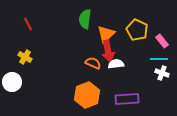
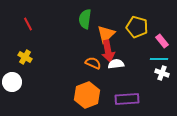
yellow pentagon: moved 3 px up; rotated 10 degrees counterclockwise
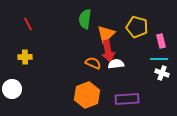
pink rectangle: moved 1 px left; rotated 24 degrees clockwise
yellow cross: rotated 32 degrees counterclockwise
white circle: moved 7 px down
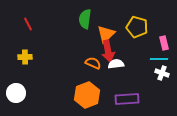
pink rectangle: moved 3 px right, 2 px down
white circle: moved 4 px right, 4 px down
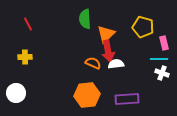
green semicircle: rotated 12 degrees counterclockwise
yellow pentagon: moved 6 px right
orange hexagon: rotated 15 degrees clockwise
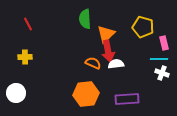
orange hexagon: moved 1 px left, 1 px up
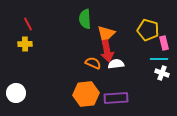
yellow pentagon: moved 5 px right, 3 px down
red arrow: moved 1 px left
yellow cross: moved 13 px up
purple rectangle: moved 11 px left, 1 px up
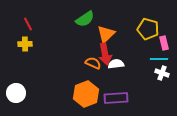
green semicircle: rotated 120 degrees counterclockwise
yellow pentagon: moved 1 px up
red arrow: moved 2 px left, 3 px down
orange hexagon: rotated 15 degrees counterclockwise
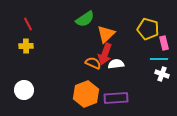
yellow cross: moved 1 px right, 2 px down
red arrow: rotated 30 degrees clockwise
white cross: moved 1 px down
white circle: moved 8 px right, 3 px up
